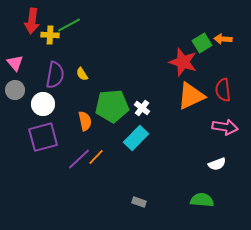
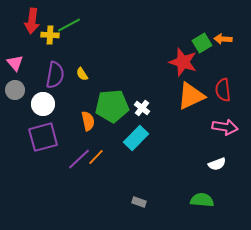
orange semicircle: moved 3 px right
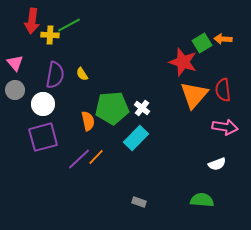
orange triangle: moved 3 px right, 1 px up; rotated 24 degrees counterclockwise
green pentagon: moved 2 px down
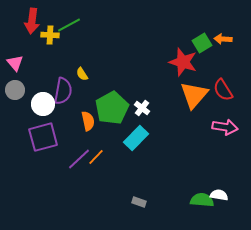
purple semicircle: moved 8 px right, 16 px down
red semicircle: rotated 25 degrees counterclockwise
green pentagon: rotated 24 degrees counterclockwise
white semicircle: moved 2 px right, 31 px down; rotated 150 degrees counterclockwise
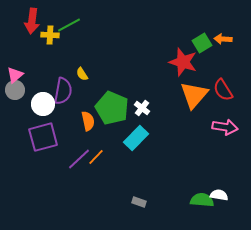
pink triangle: moved 12 px down; rotated 30 degrees clockwise
green pentagon: rotated 20 degrees counterclockwise
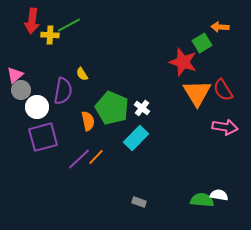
orange arrow: moved 3 px left, 12 px up
gray circle: moved 6 px right
orange triangle: moved 3 px right, 2 px up; rotated 12 degrees counterclockwise
white circle: moved 6 px left, 3 px down
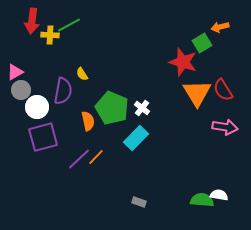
orange arrow: rotated 18 degrees counterclockwise
pink triangle: moved 3 px up; rotated 12 degrees clockwise
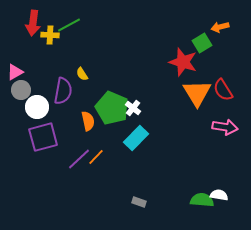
red arrow: moved 1 px right, 2 px down
white cross: moved 9 px left
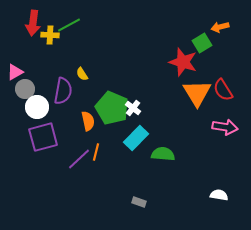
gray circle: moved 4 px right, 1 px up
orange line: moved 5 px up; rotated 30 degrees counterclockwise
green semicircle: moved 39 px left, 46 px up
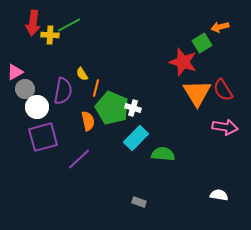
white cross: rotated 21 degrees counterclockwise
orange line: moved 64 px up
